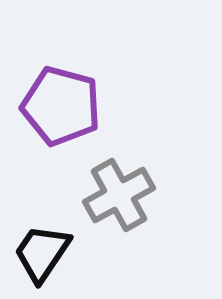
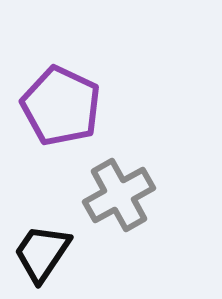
purple pentagon: rotated 10 degrees clockwise
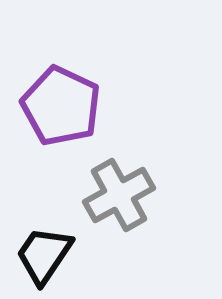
black trapezoid: moved 2 px right, 2 px down
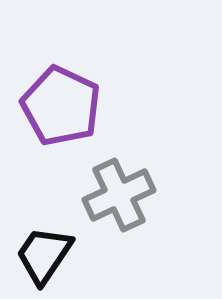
gray cross: rotated 4 degrees clockwise
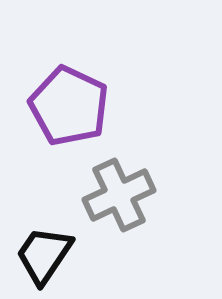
purple pentagon: moved 8 px right
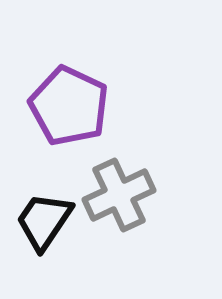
black trapezoid: moved 34 px up
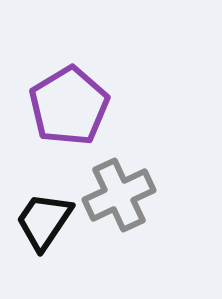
purple pentagon: rotated 16 degrees clockwise
